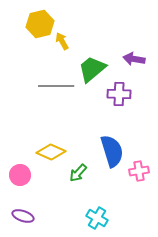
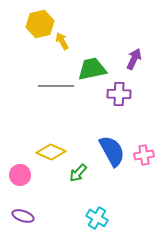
purple arrow: rotated 105 degrees clockwise
green trapezoid: rotated 28 degrees clockwise
blue semicircle: rotated 12 degrees counterclockwise
pink cross: moved 5 px right, 16 px up
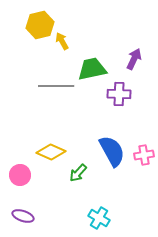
yellow hexagon: moved 1 px down
cyan cross: moved 2 px right
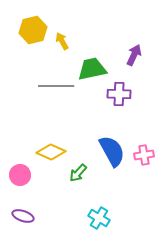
yellow hexagon: moved 7 px left, 5 px down
purple arrow: moved 4 px up
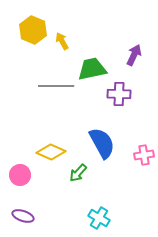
yellow hexagon: rotated 24 degrees counterclockwise
blue semicircle: moved 10 px left, 8 px up
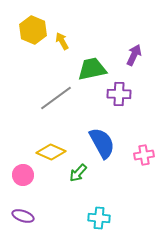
gray line: moved 12 px down; rotated 36 degrees counterclockwise
pink circle: moved 3 px right
cyan cross: rotated 25 degrees counterclockwise
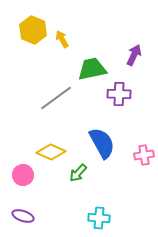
yellow arrow: moved 2 px up
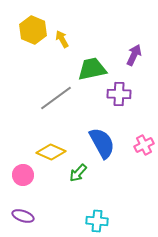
pink cross: moved 10 px up; rotated 18 degrees counterclockwise
cyan cross: moved 2 px left, 3 px down
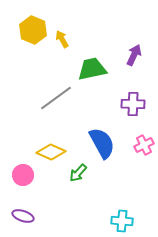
purple cross: moved 14 px right, 10 px down
cyan cross: moved 25 px right
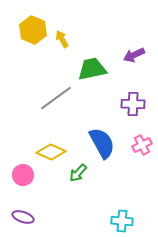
purple arrow: rotated 140 degrees counterclockwise
pink cross: moved 2 px left
purple ellipse: moved 1 px down
